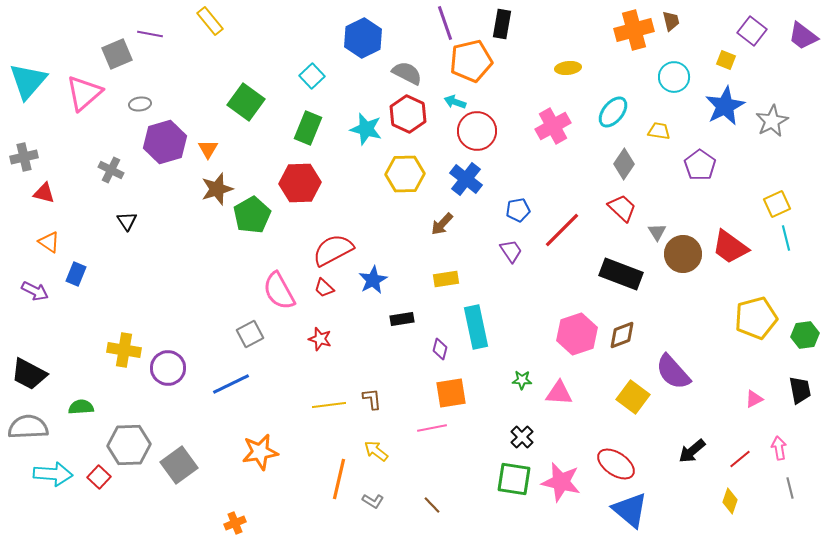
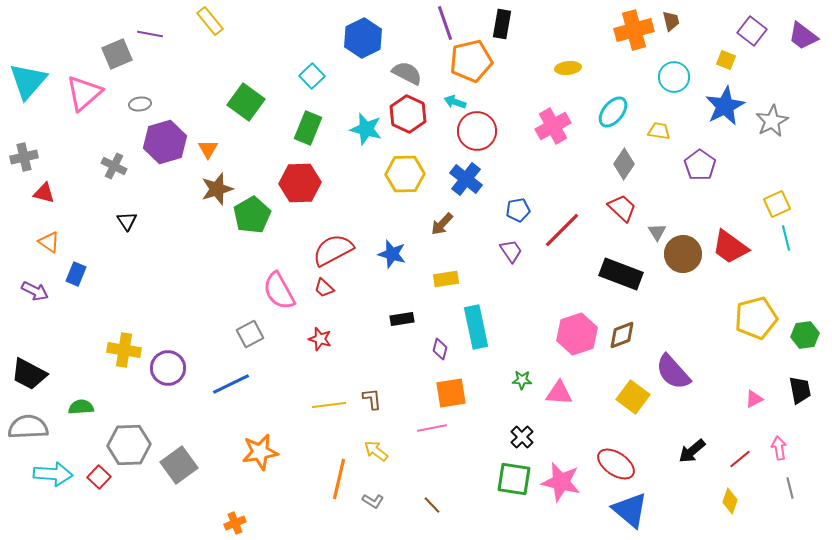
gray cross at (111, 170): moved 3 px right, 4 px up
blue star at (373, 280): moved 19 px right, 26 px up; rotated 28 degrees counterclockwise
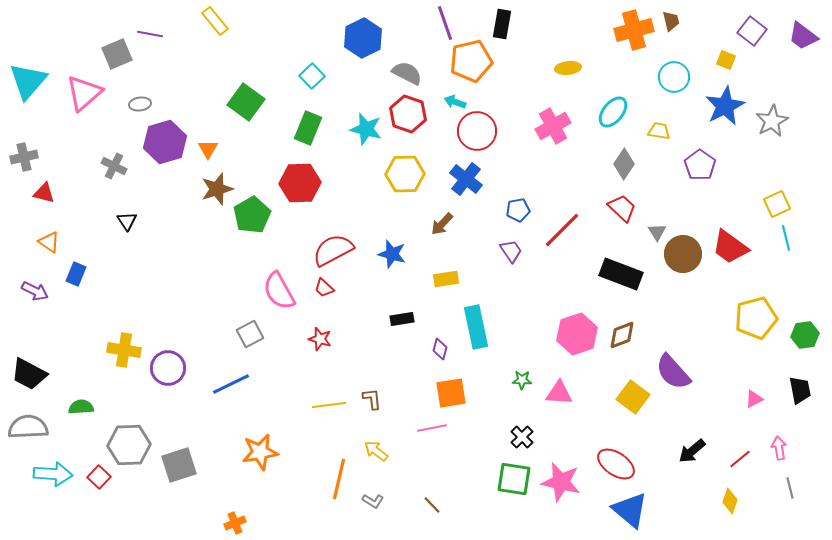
yellow rectangle at (210, 21): moved 5 px right
red hexagon at (408, 114): rotated 6 degrees counterclockwise
gray square at (179, 465): rotated 18 degrees clockwise
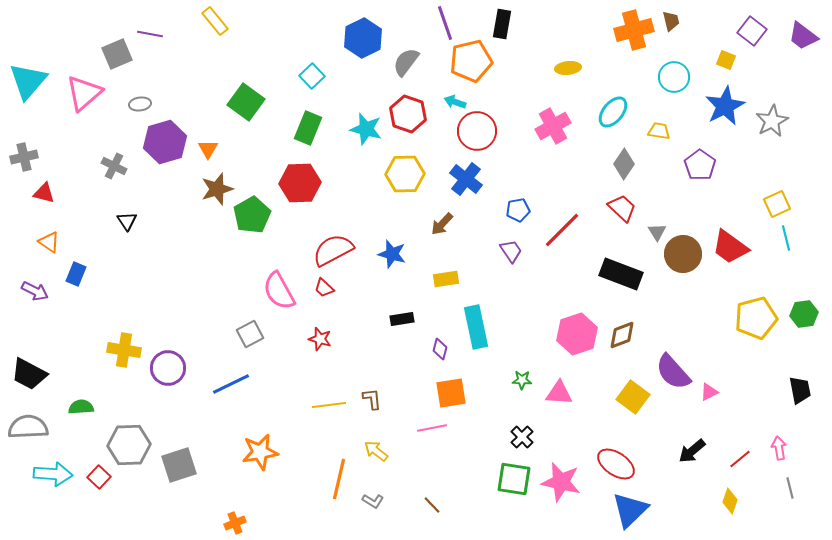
gray semicircle at (407, 73): moved 1 px left, 11 px up; rotated 80 degrees counterclockwise
green hexagon at (805, 335): moved 1 px left, 21 px up
pink triangle at (754, 399): moved 45 px left, 7 px up
blue triangle at (630, 510): rotated 36 degrees clockwise
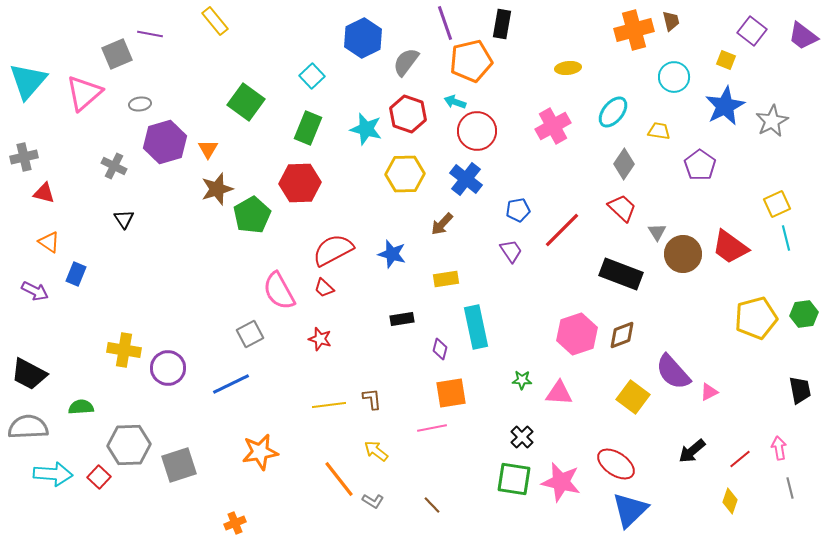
black triangle at (127, 221): moved 3 px left, 2 px up
orange line at (339, 479): rotated 51 degrees counterclockwise
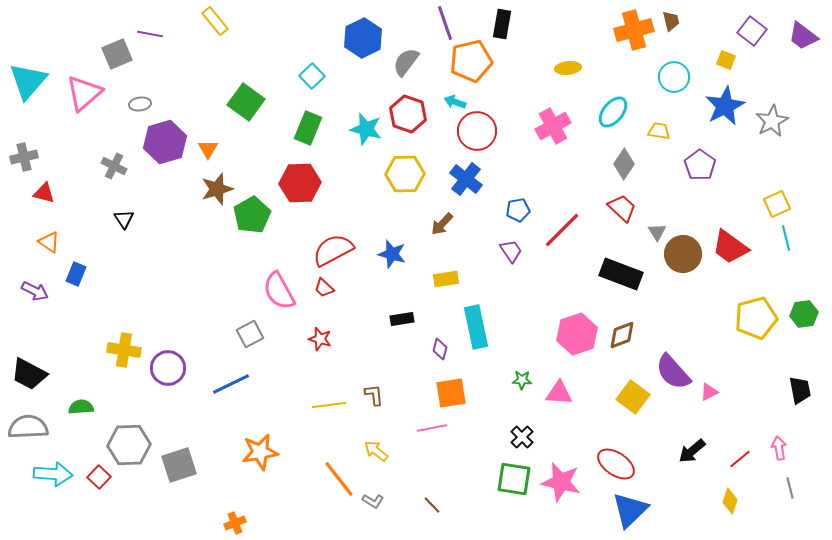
brown L-shape at (372, 399): moved 2 px right, 4 px up
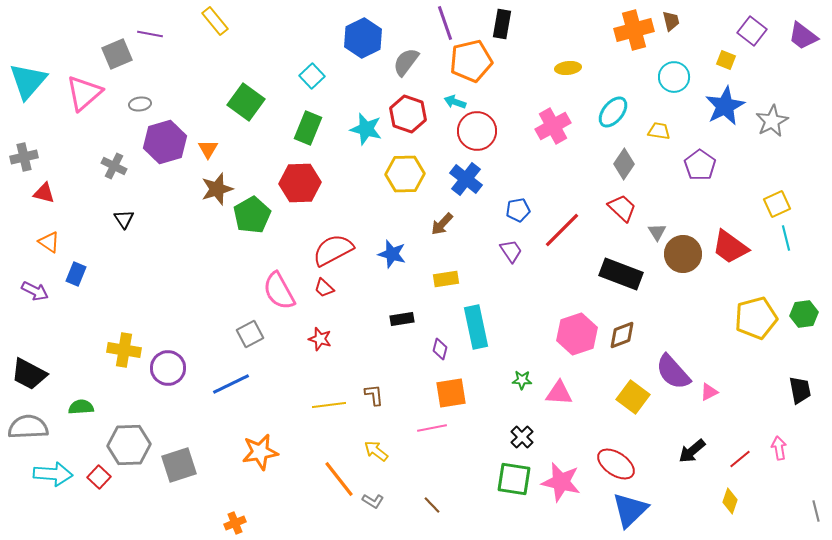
gray line at (790, 488): moved 26 px right, 23 px down
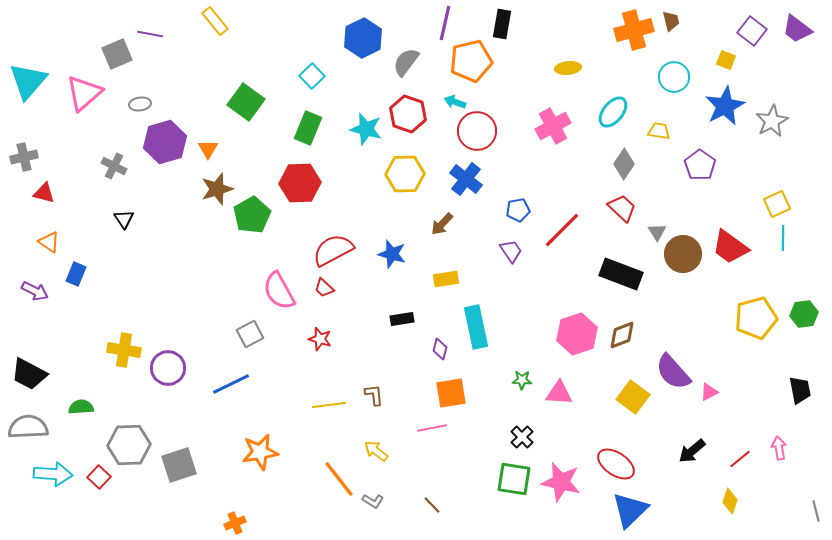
purple line at (445, 23): rotated 32 degrees clockwise
purple trapezoid at (803, 36): moved 6 px left, 7 px up
cyan line at (786, 238): moved 3 px left; rotated 15 degrees clockwise
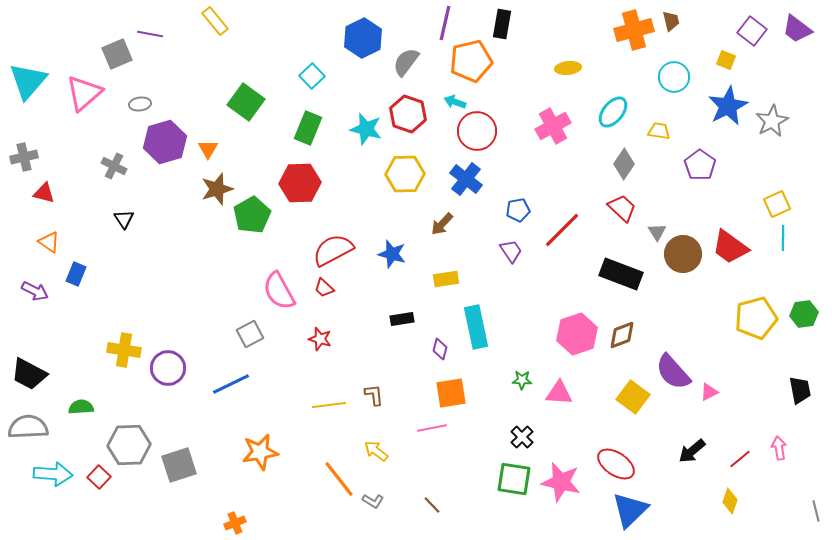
blue star at (725, 106): moved 3 px right
